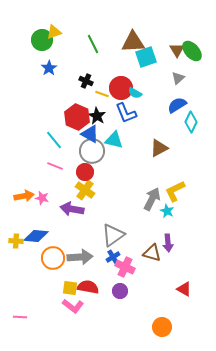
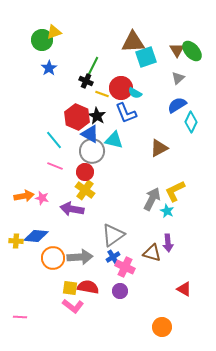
green line at (93, 44): moved 22 px down; rotated 54 degrees clockwise
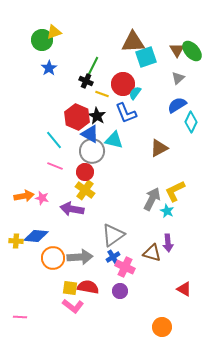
red circle at (121, 88): moved 2 px right, 4 px up
cyan semicircle at (135, 93): rotated 96 degrees clockwise
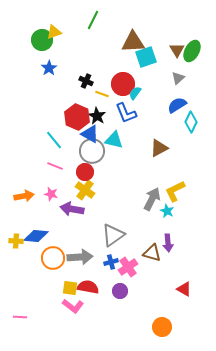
green ellipse at (192, 51): rotated 70 degrees clockwise
green line at (93, 66): moved 46 px up
pink star at (42, 198): moved 9 px right, 4 px up
blue cross at (113, 257): moved 2 px left, 5 px down; rotated 16 degrees clockwise
pink cross at (125, 267): moved 3 px right; rotated 30 degrees clockwise
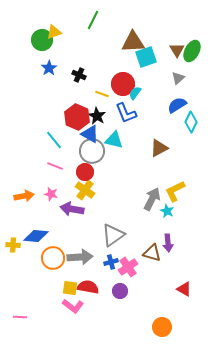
black cross at (86, 81): moved 7 px left, 6 px up
yellow cross at (16, 241): moved 3 px left, 4 px down
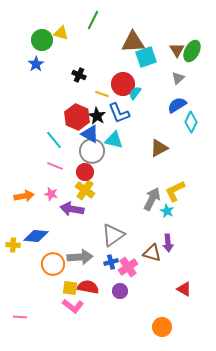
yellow triangle at (54, 32): moved 7 px right, 1 px down; rotated 35 degrees clockwise
blue star at (49, 68): moved 13 px left, 4 px up
blue L-shape at (126, 113): moved 7 px left
orange circle at (53, 258): moved 6 px down
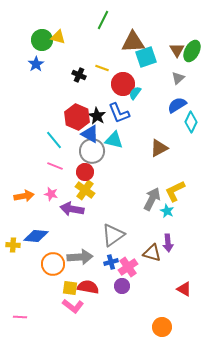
green line at (93, 20): moved 10 px right
yellow triangle at (61, 33): moved 3 px left, 4 px down
yellow line at (102, 94): moved 26 px up
purple circle at (120, 291): moved 2 px right, 5 px up
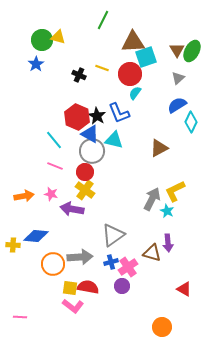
red circle at (123, 84): moved 7 px right, 10 px up
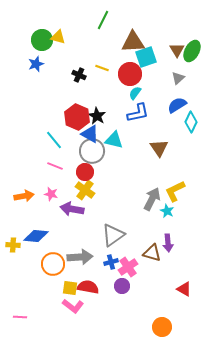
blue star at (36, 64): rotated 14 degrees clockwise
blue L-shape at (119, 113): moved 19 px right; rotated 80 degrees counterclockwise
brown triangle at (159, 148): rotated 36 degrees counterclockwise
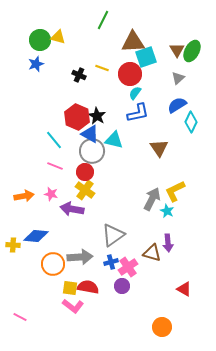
green circle at (42, 40): moved 2 px left
pink line at (20, 317): rotated 24 degrees clockwise
